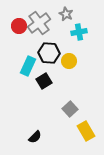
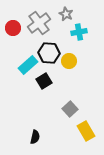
red circle: moved 6 px left, 2 px down
cyan rectangle: moved 1 px up; rotated 24 degrees clockwise
black semicircle: rotated 32 degrees counterclockwise
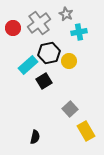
black hexagon: rotated 15 degrees counterclockwise
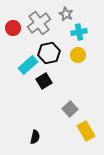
yellow circle: moved 9 px right, 6 px up
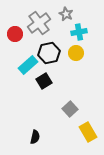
red circle: moved 2 px right, 6 px down
yellow circle: moved 2 px left, 2 px up
yellow rectangle: moved 2 px right, 1 px down
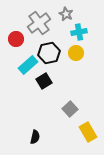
red circle: moved 1 px right, 5 px down
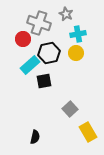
gray cross: rotated 35 degrees counterclockwise
cyan cross: moved 1 px left, 2 px down
red circle: moved 7 px right
cyan rectangle: moved 2 px right
black square: rotated 21 degrees clockwise
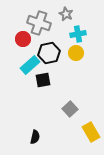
black square: moved 1 px left, 1 px up
yellow rectangle: moved 3 px right
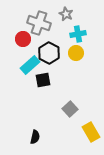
black hexagon: rotated 20 degrees counterclockwise
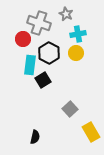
cyan rectangle: rotated 42 degrees counterclockwise
black square: rotated 21 degrees counterclockwise
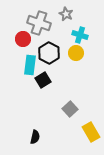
cyan cross: moved 2 px right, 1 px down; rotated 28 degrees clockwise
